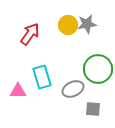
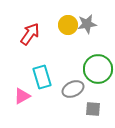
pink triangle: moved 4 px right, 5 px down; rotated 30 degrees counterclockwise
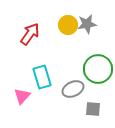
pink triangle: rotated 18 degrees counterclockwise
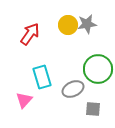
pink triangle: moved 2 px right, 4 px down
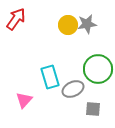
red arrow: moved 14 px left, 15 px up
cyan rectangle: moved 8 px right
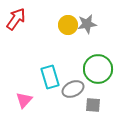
gray square: moved 4 px up
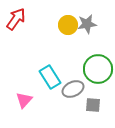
cyan rectangle: rotated 15 degrees counterclockwise
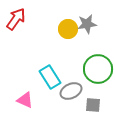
yellow circle: moved 4 px down
gray ellipse: moved 2 px left, 2 px down
pink triangle: moved 1 px right; rotated 48 degrees counterclockwise
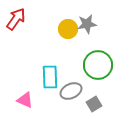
green circle: moved 4 px up
cyan rectangle: rotated 30 degrees clockwise
gray square: moved 1 px right, 1 px up; rotated 35 degrees counterclockwise
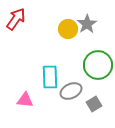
gray star: rotated 24 degrees counterclockwise
pink triangle: rotated 18 degrees counterclockwise
